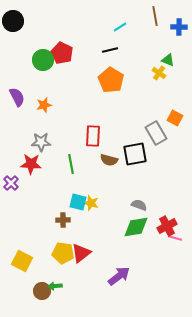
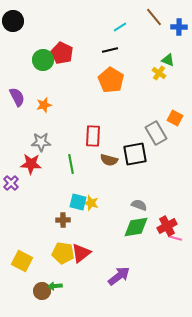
brown line: moved 1 px left, 1 px down; rotated 30 degrees counterclockwise
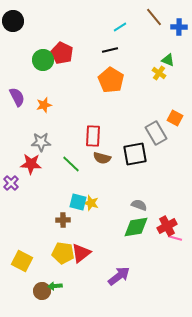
brown semicircle: moved 7 px left, 2 px up
green line: rotated 36 degrees counterclockwise
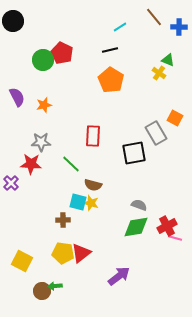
black square: moved 1 px left, 1 px up
brown semicircle: moved 9 px left, 27 px down
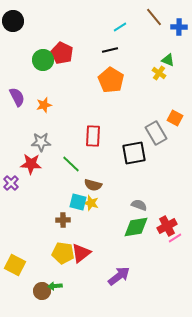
pink line: rotated 48 degrees counterclockwise
yellow square: moved 7 px left, 4 px down
